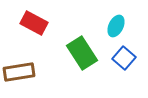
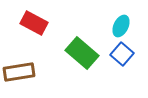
cyan ellipse: moved 5 px right
green rectangle: rotated 16 degrees counterclockwise
blue square: moved 2 px left, 4 px up
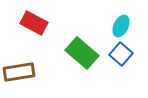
blue square: moved 1 px left
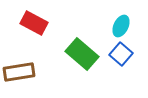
green rectangle: moved 1 px down
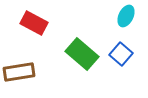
cyan ellipse: moved 5 px right, 10 px up
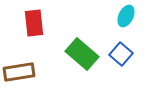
red rectangle: rotated 56 degrees clockwise
